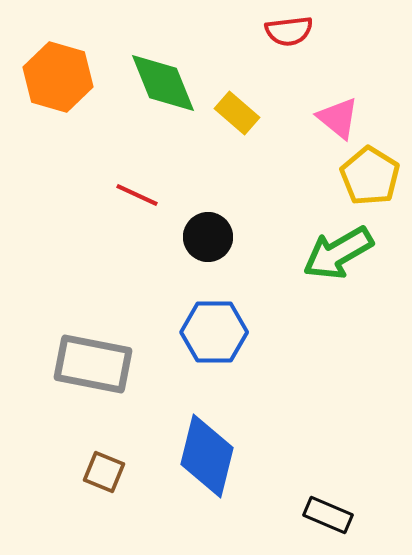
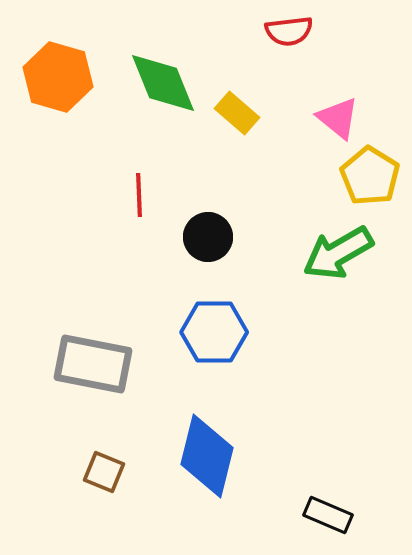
red line: moved 2 px right; rotated 63 degrees clockwise
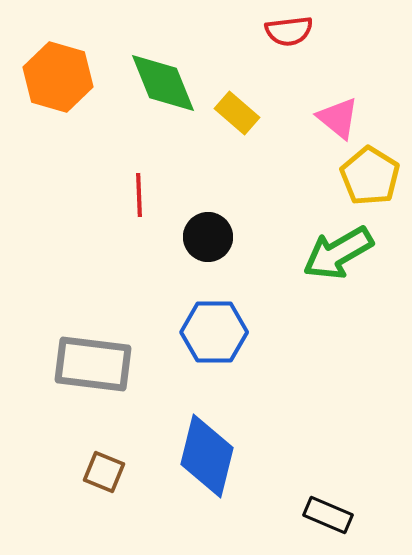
gray rectangle: rotated 4 degrees counterclockwise
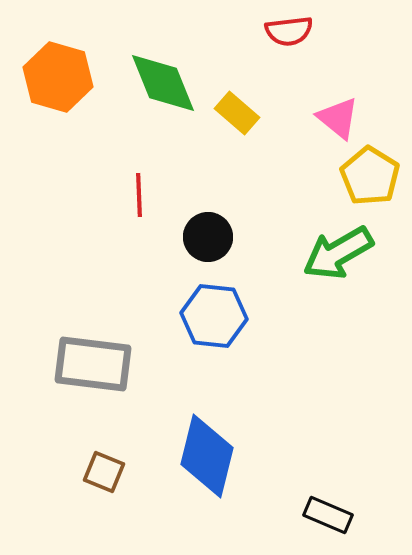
blue hexagon: moved 16 px up; rotated 6 degrees clockwise
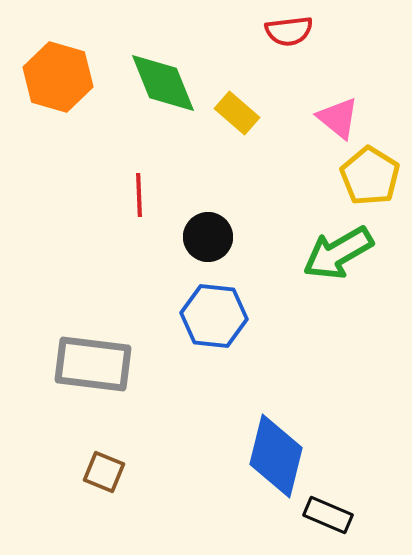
blue diamond: moved 69 px right
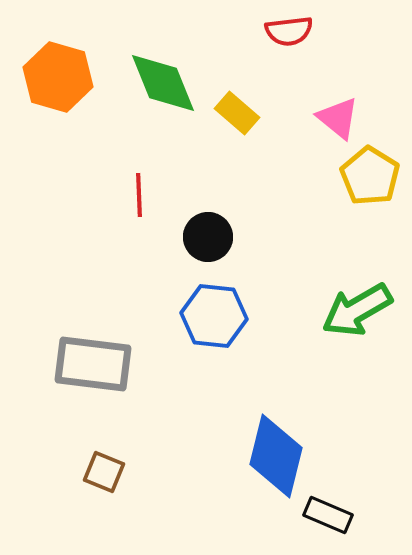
green arrow: moved 19 px right, 57 px down
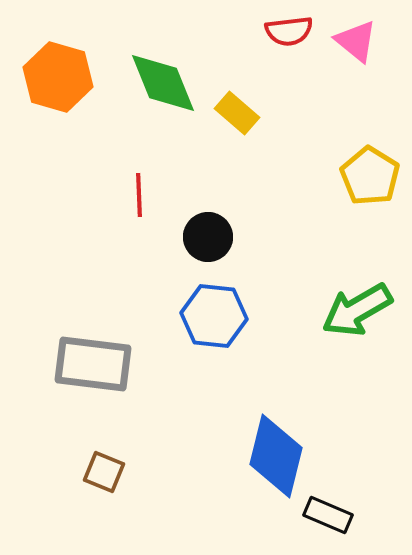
pink triangle: moved 18 px right, 77 px up
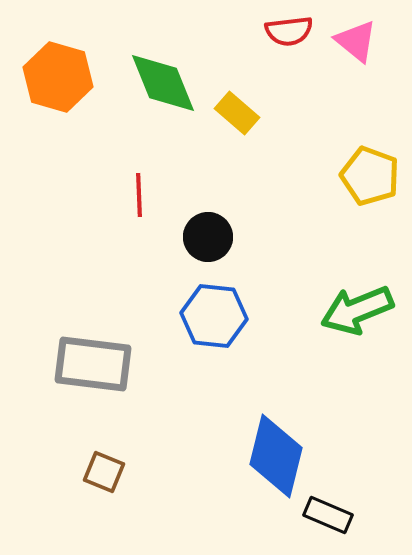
yellow pentagon: rotated 12 degrees counterclockwise
green arrow: rotated 8 degrees clockwise
